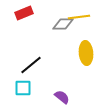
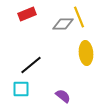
red rectangle: moved 3 px right, 1 px down
yellow line: rotated 75 degrees clockwise
cyan square: moved 2 px left, 1 px down
purple semicircle: moved 1 px right, 1 px up
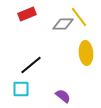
yellow line: rotated 15 degrees counterclockwise
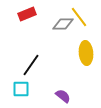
black line: rotated 15 degrees counterclockwise
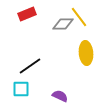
black line: moved 1 px left, 1 px down; rotated 20 degrees clockwise
purple semicircle: moved 3 px left; rotated 14 degrees counterclockwise
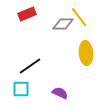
purple semicircle: moved 3 px up
